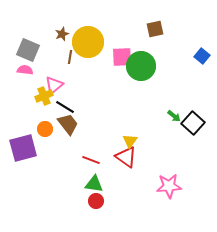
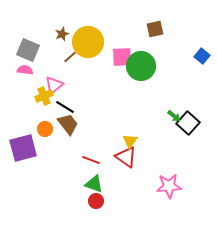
brown line: rotated 40 degrees clockwise
black square: moved 5 px left
green triangle: rotated 12 degrees clockwise
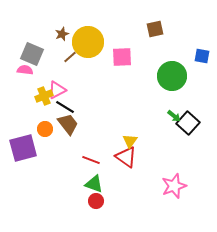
gray square: moved 4 px right, 4 px down
blue square: rotated 28 degrees counterclockwise
green circle: moved 31 px right, 10 px down
pink triangle: moved 3 px right, 5 px down; rotated 12 degrees clockwise
pink star: moved 5 px right; rotated 15 degrees counterclockwise
